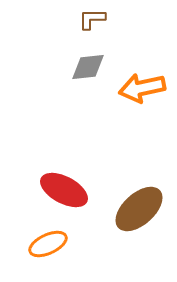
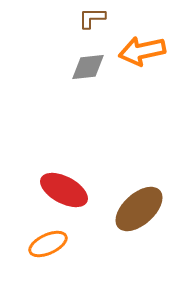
brown L-shape: moved 1 px up
orange arrow: moved 37 px up
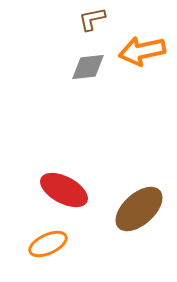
brown L-shape: moved 1 px down; rotated 12 degrees counterclockwise
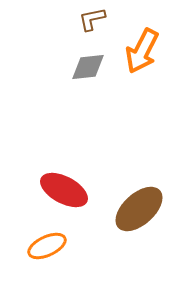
orange arrow: rotated 51 degrees counterclockwise
orange ellipse: moved 1 px left, 2 px down
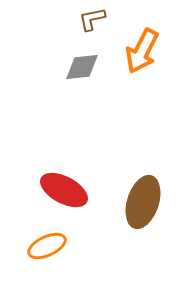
gray diamond: moved 6 px left
brown ellipse: moved 4 px right, 7 px up; rotated 30 degrees counterclockwise
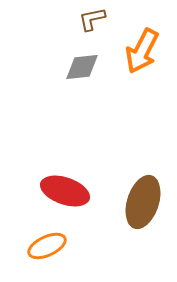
red ellipse: moved 1 px right, 1 px down; rotated 9 degrees counterclockwise
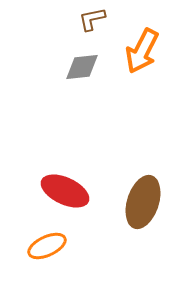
red ellipse: rotated 6 degrees clockwise
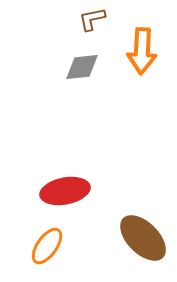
orange arrow: rotated 24 degrees counterclockwise
red ellipse: rotated 36 degrees counterclockwise
brown ellipse: moved 36 px down; rotated 63 degrees counterclockwise
orange ellipse: rotated 30 degrees counterclockwise
